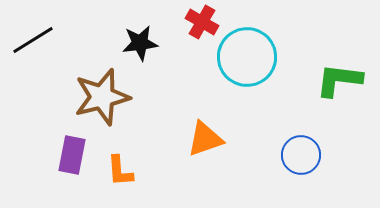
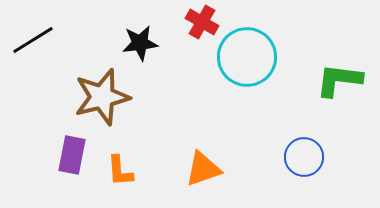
orange triangle: moved 2 px left, 30 px down
blue circle: moved 3 px right, 2 px down
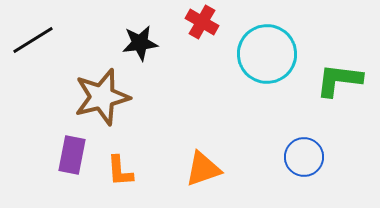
cyan circle: moved 20 px right, 3 px up
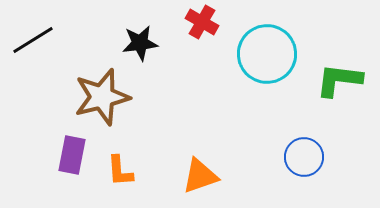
orange triangle: moved 3 px left, 7 px down
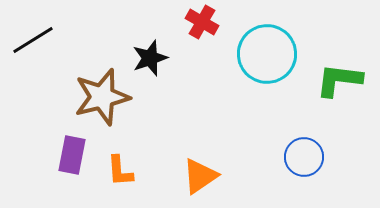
black star: moved 10 px right, 15 px down; rotated 12 degrees counterclockwise
orange triangle: rotated 15 degrees counterclockwise
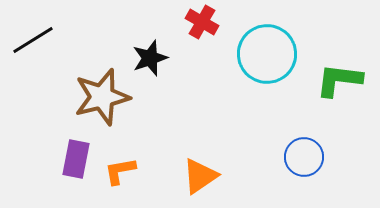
purple rectangle: moved 4 px right, 4 px down
orange L-shape: rotated 84 degrees clockwise
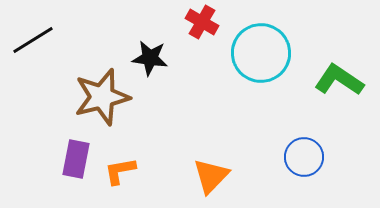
cyan circle: moved 6 px left, 1 px up
black star: rotated 27 degrees clockwise
green L-shape: rotated 27 degrees clockwise
orange triangle: moved 11 px right; rotated 12 degrees counterclockwise
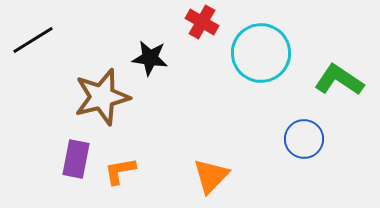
blue circle: moved 18 px up
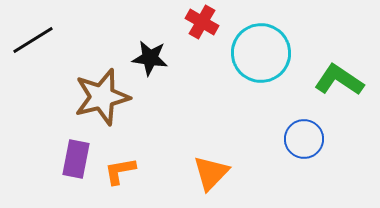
orange triangle: moved 3 px up
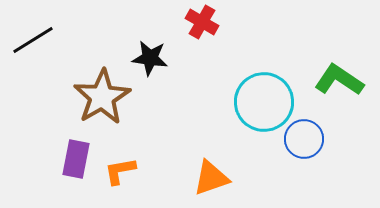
cyan circle: moved 3 px right, 49 px down
brown star: rotated 16 degrees counterclockwise
orange triangle: moved 5 px down; rotated 27 degrees clockwise
